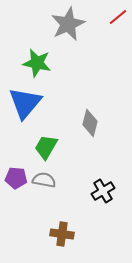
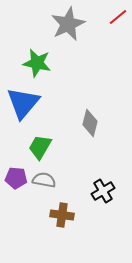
blue triangle: moved 2 px left
green trapezoid: moved 6 px left
brown cross: moved 19 px up
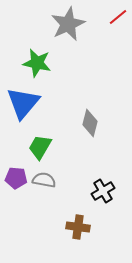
brown cross: moved 16 px right, 12 px down
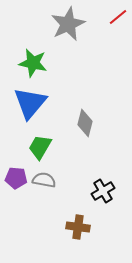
green star: moved 4 px left
blue triangle: moved 7 px right
gray diamond: moved 5 px left
